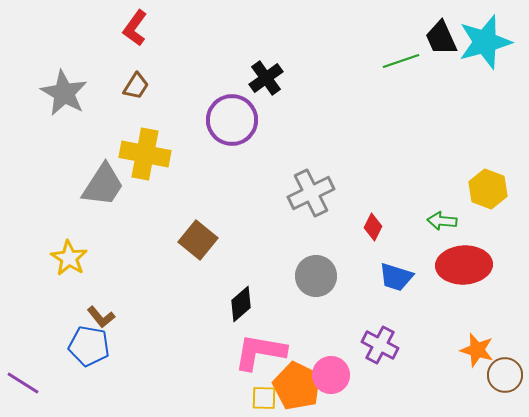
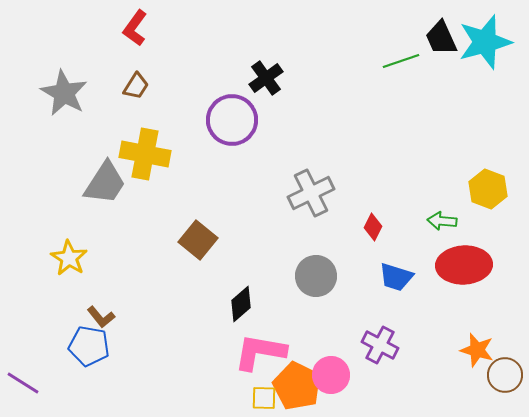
gray trapezoid: moved 2 px right, 2 px up
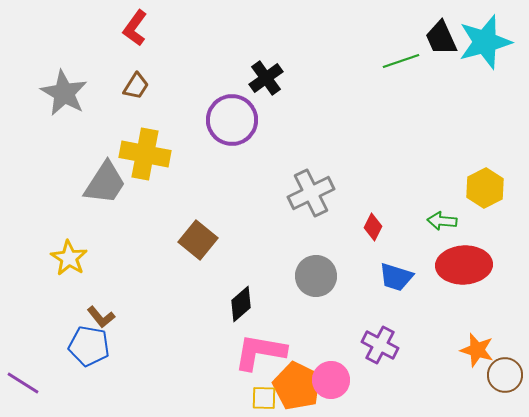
yellow hexagon: moved 3 px left, 1 px up; rotated 12 degrees clockwise
pink circle: moved 5 px down
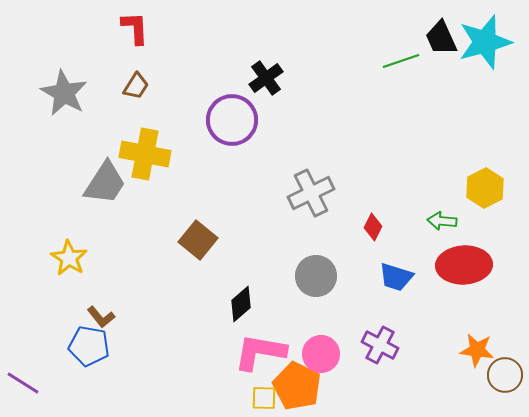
red L-shape: rotated 141 degrees clockwise
orange star: rotated 8 degrees counterclockwise
pink circle: moved 10 px left, 26 px up
